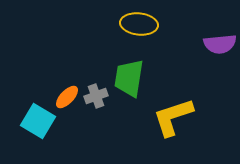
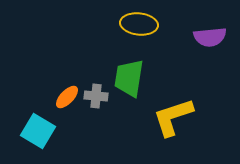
purple semicircle: moved 10 px left, 7 px up
gray cross: rotated 25 degrees clockwise
cyan square: moved 10 px down
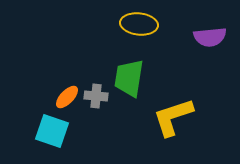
cyan square: moved 14 px right; rotated 12 degrees counterclockwise
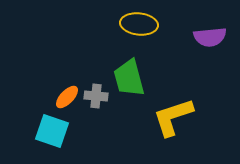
green trapezoid: rotated 24 degrees counterclockwise
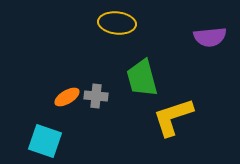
yellow ellipse: moved 22 px left, 1 px up
green trapezoid: moved 13 px right
orange ellipse: rotated 15 degrees clockwise
cyan square: moved 7 px left, 10 px down
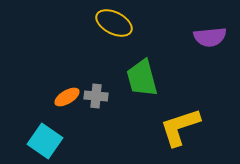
yellow ellipse: moved 3 px left; rotated 21 degrees clockwise
yellow L-shape: moved 7 px right, 10 px down
cyan square: rotated 16 degrees clockwise
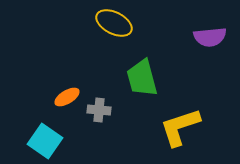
gray cross: moved 3 px right, 14 px down
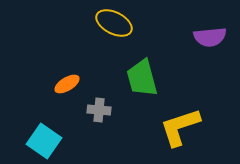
orange ellipse: moved 13 px up
cyan square: moved 1 px left
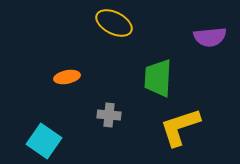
green trapezoid: moved 16 px right; rotated 18 degrees clockwise
orange ellipse: moved 7 px up; rotated 20 degrees clockwise
gray cross: moved 10 px right, 5 px down
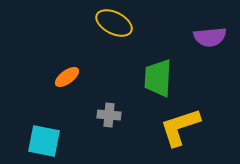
orange ellipse: rotated 25 degrees counterclockwise
cyan square: rotated 24 degrees counterclockwise
